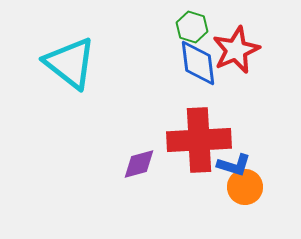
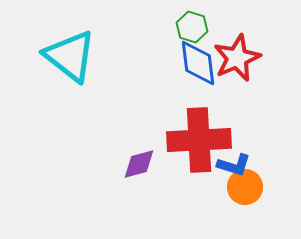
red star: moved 1 px right, 8 px down
cyan triangle: moved 7 px up
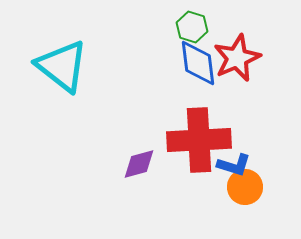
cyan triangle: moved 8 px left, 10 px down
